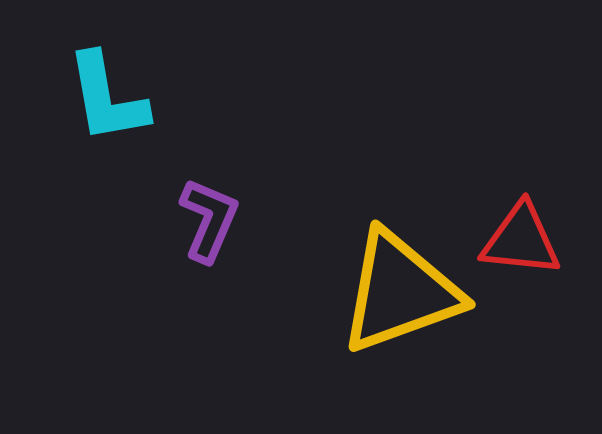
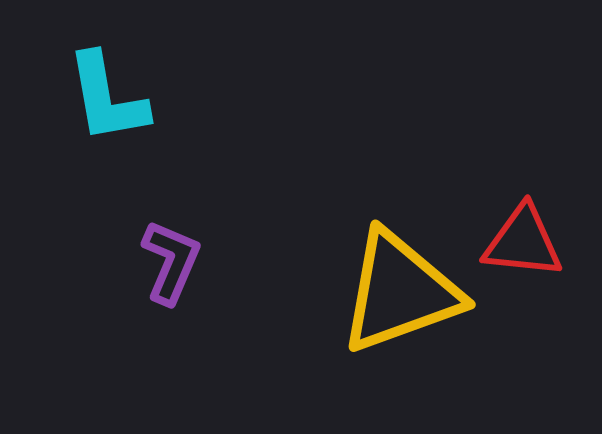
purple L-shape: moved 38 px left, 42 px down
red triangle: moved 2 px right, 2 px down
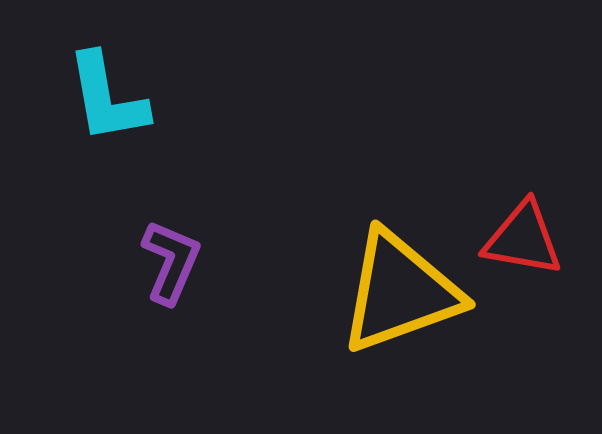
red triangle: moved 3 px up; rotated 4 degrees clockwise
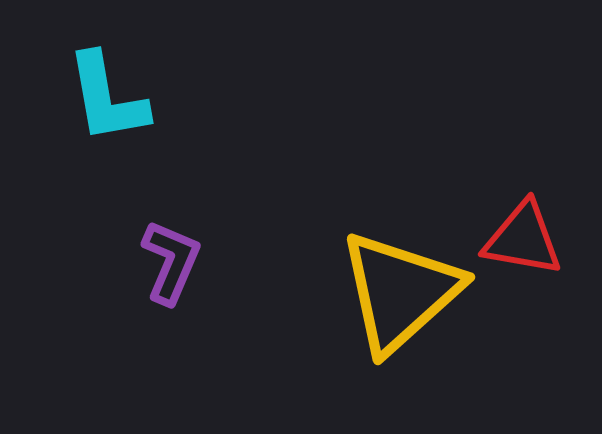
yellow triangle: rotated 22 degrees counterclockwise
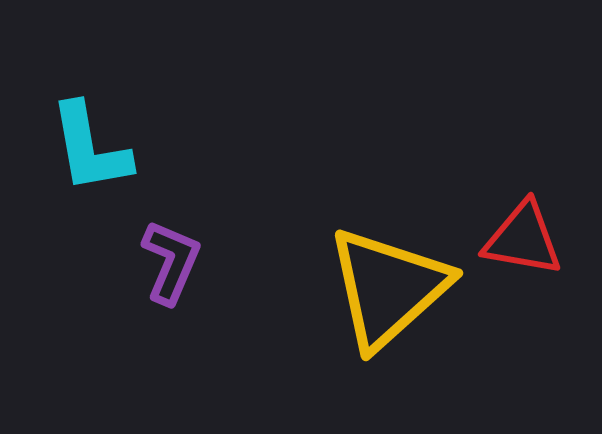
cyan L-shape: moved 17 px left, 50 px down
yellow triangle: moved 12 px left, 4 px up
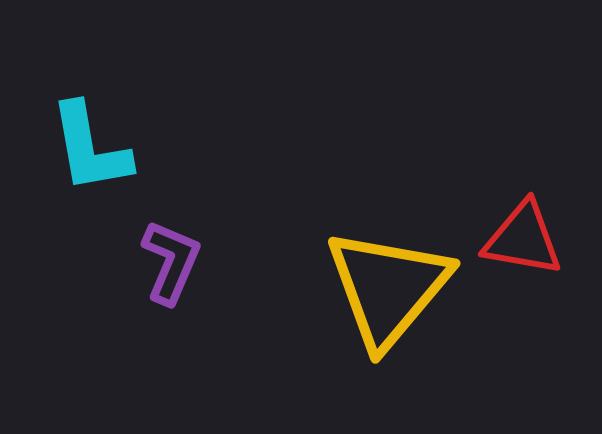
yellow triangle: rotated 8 degrees counterclockwise
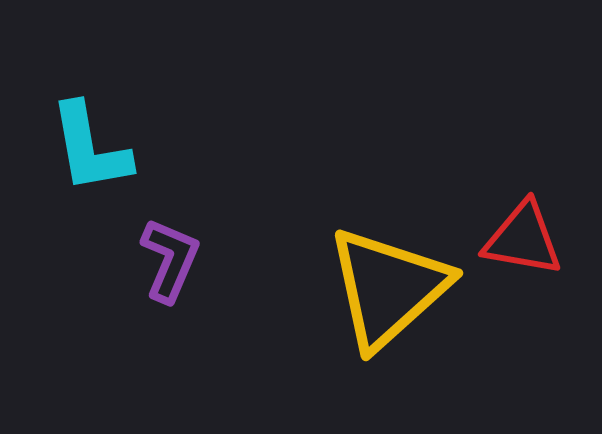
purple L-shape: moved 1 px left, 2 px up
yellow triangle: rotated 8 degrees clockwise
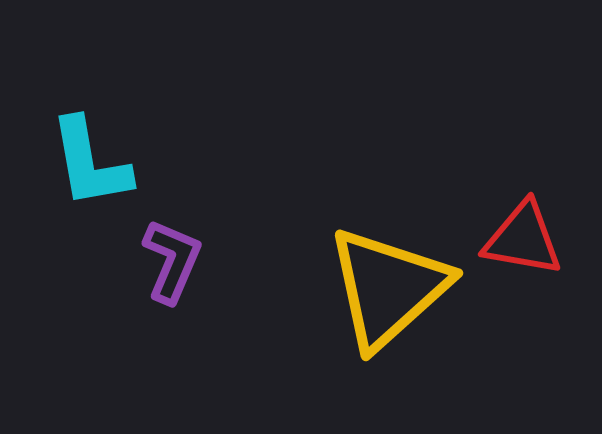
cyan L-shape: moved 15 px down
purple L-shape: moved 2 px right, 1 px down
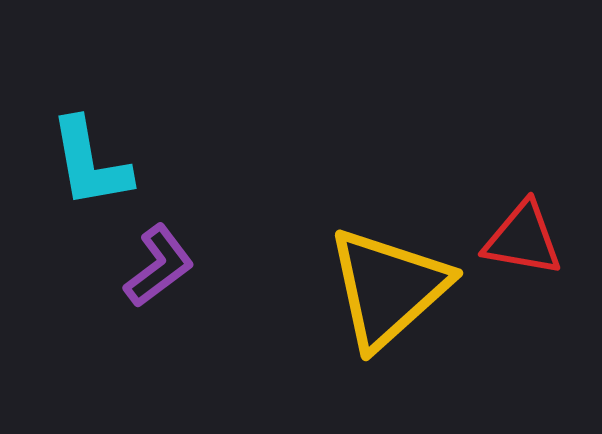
purple L-shape: moved 13 px left, 5 px down; rotated 30 degrees clockwise
